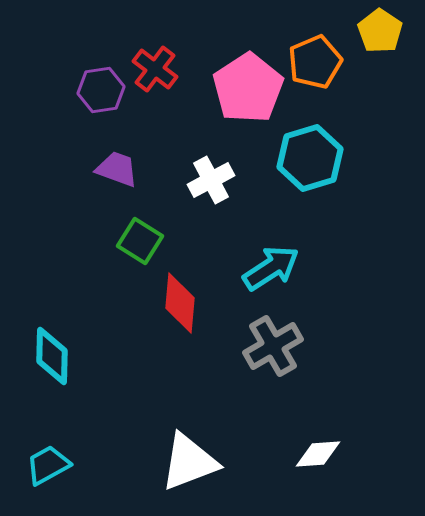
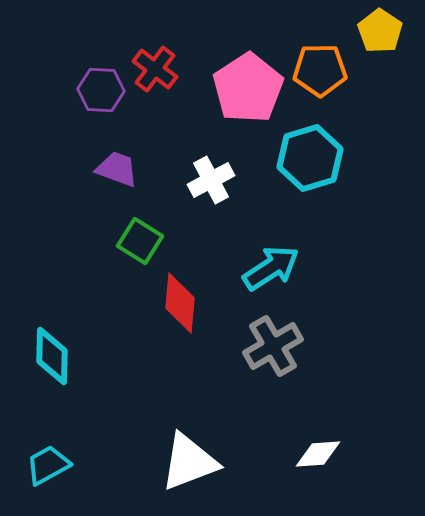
orange pentagon: moved 5 px right, 8 px down; rotated 22 degrees clockwise
purple hexagon: rotated 12 degrees clockwise
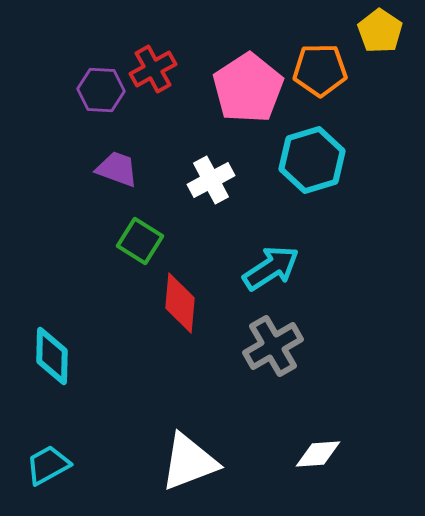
red cross: moved 2 px left; rotated 24 degrees clockwise
cyan hexagon: moved 2 px right, 2 px down
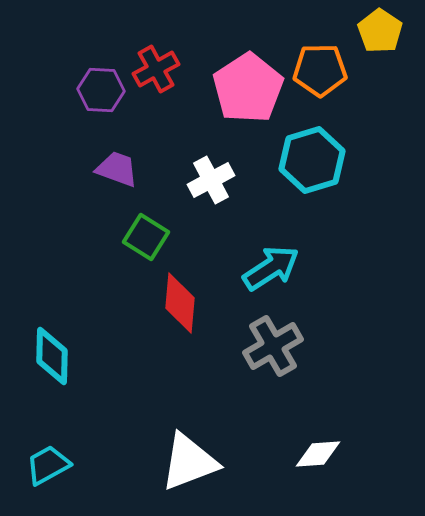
red cross: moved 3 px right
green square: moved 6 px right, 4 px up
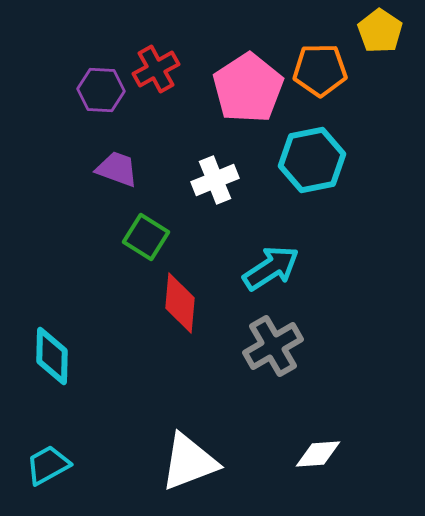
cyan hexagon: rotated 6 degrees clockwise
white cross: moved 4 px right; rotated 6 degrees clockwise
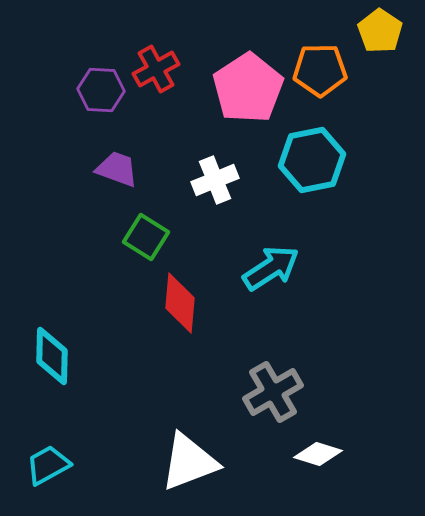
gray cross: moved 46 px down
white diamond: rotated 21 degrees clockwise
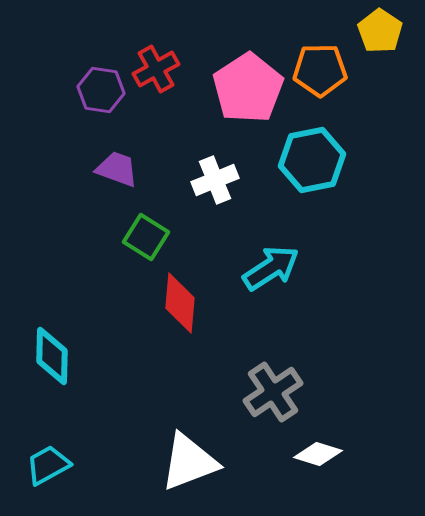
purple hexagon: rotated 6 degrees clockwise
gray cross: rotated 4 degrees counterclockwise
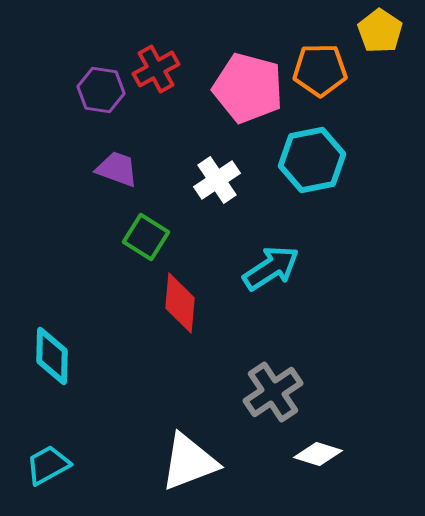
pink pentagon: rotated 24 degrees counterclockwise
white cross: moved 2 px right; rotated 12 degrees counterclockwise
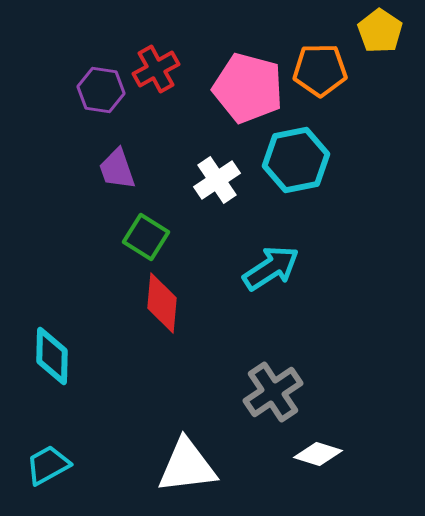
cyan hexagon: moved 16 px left
purple trapezoid: rotated 129 degrees counterclockwise
red diamond: moved 18 px left
white triangle: moved 2 px left, 4 px down; rotated 14 degrees clockwise
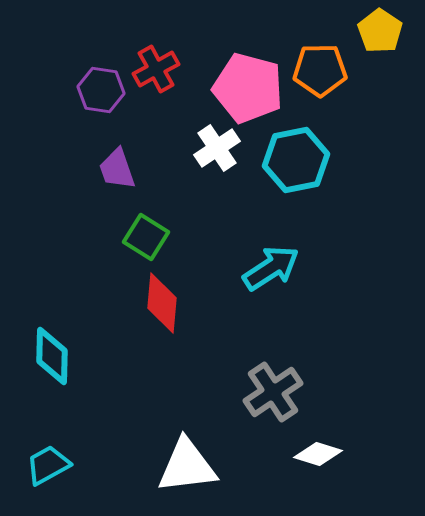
white cross: moved 32 px up
